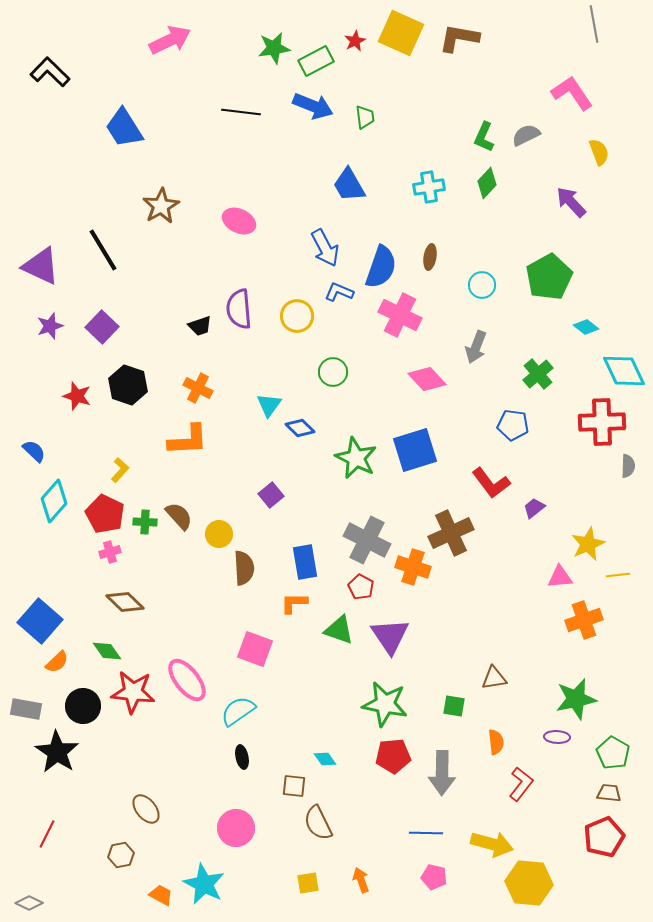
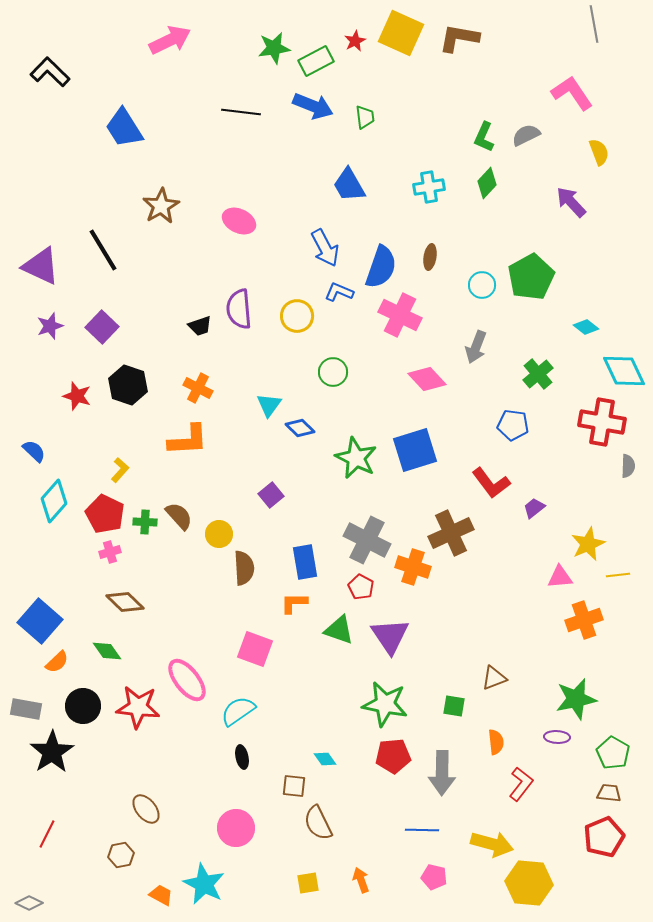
green pentagon at (549, 277): moved 18 px left
red cross at (602, 422): rotated 12 degrees clockwise
brown triangle at (494, 678): rotated 12 degrees counterclockwise
red star at (133, 692): moved 5 px right, 15 px down
black star at (57, 752): moved 5 px left; rotated 6 degrees clockwise
blue line at (426, 833): moved 4 px left, 3 px up
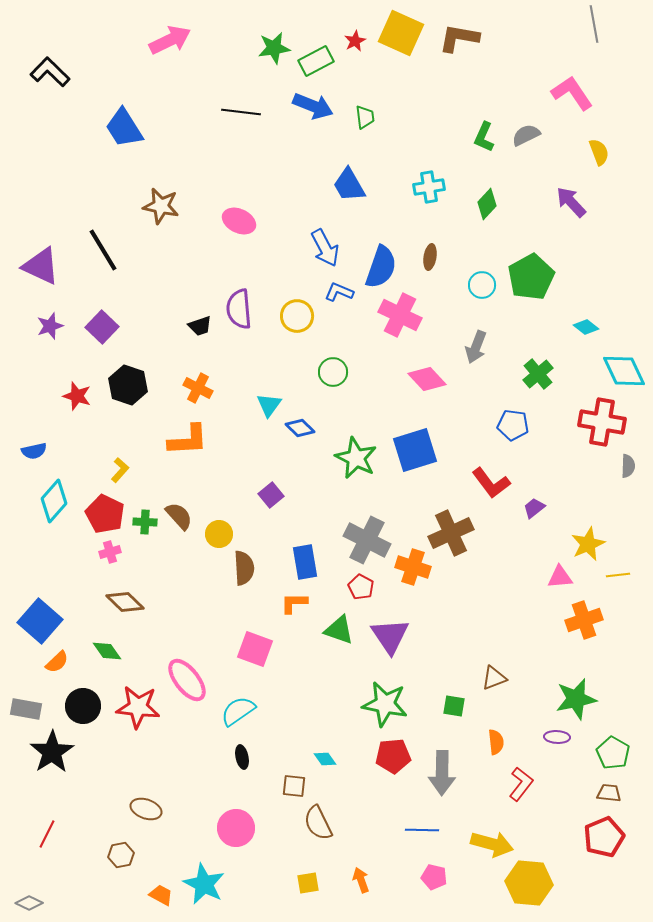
green diamond at (487, 183): moved 21 px down
brown star at (161, 206): rotated 30 degrees counterclockwise
blue semicircle at (34, 451): rotated 125 degrees clockwise
brown ellipse at (146, 809): rotated 32 degrees counterclockwise
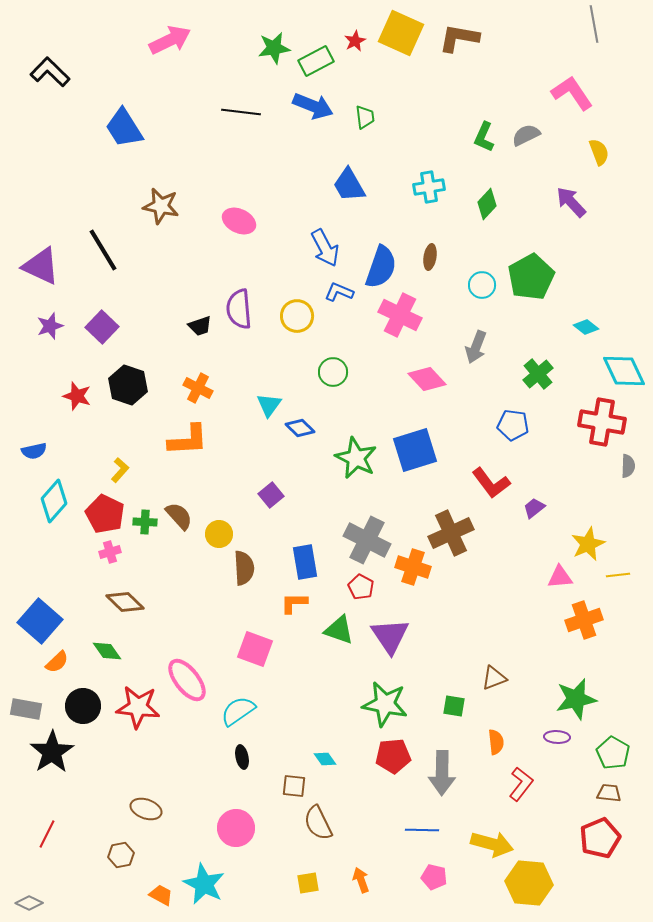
red pentagon at (604, 837): moved 4 px left, 1 px down
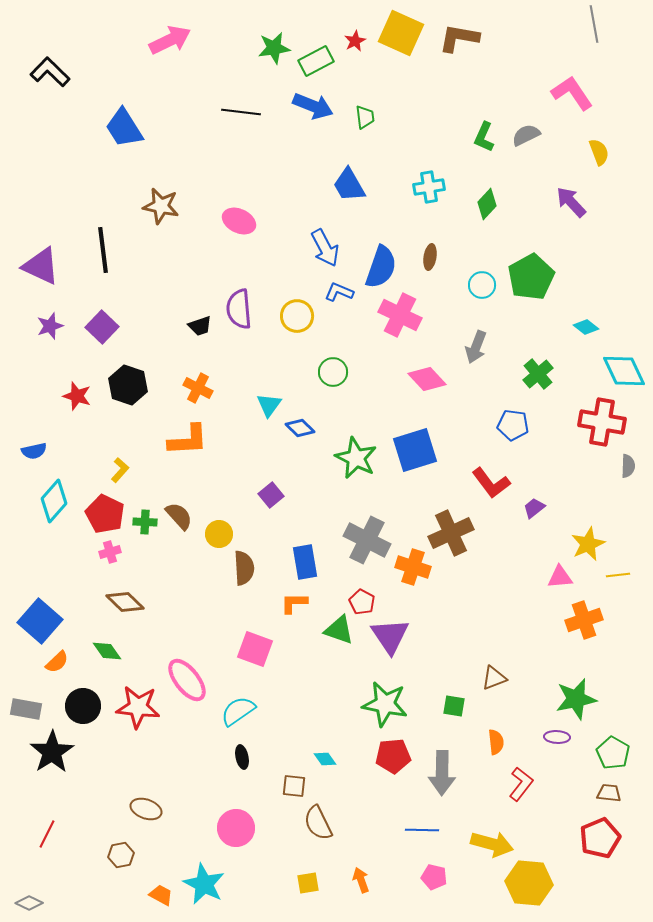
black line at (103, 250): rotated 24 degrees clockwise
red pentagon at (361, 587): moved 1 px right, 15 px down
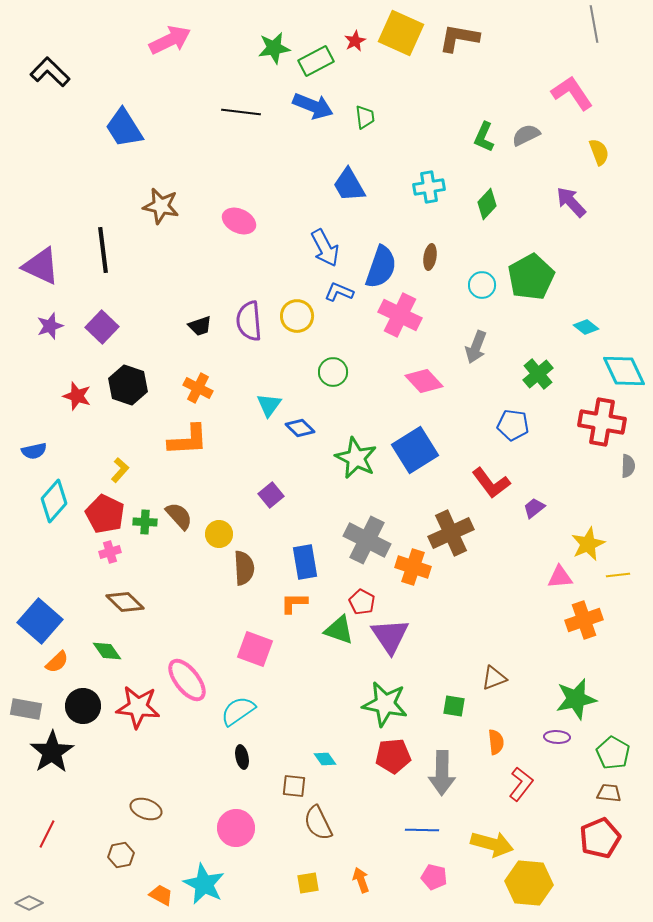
purple semicircle at (239, 309): moved 10 px right, 12 px down
pink diamond at (427, 379): moved 3 px left, 2 px down
blue square at (415, 450): rotated 15 degrees counterclockwise
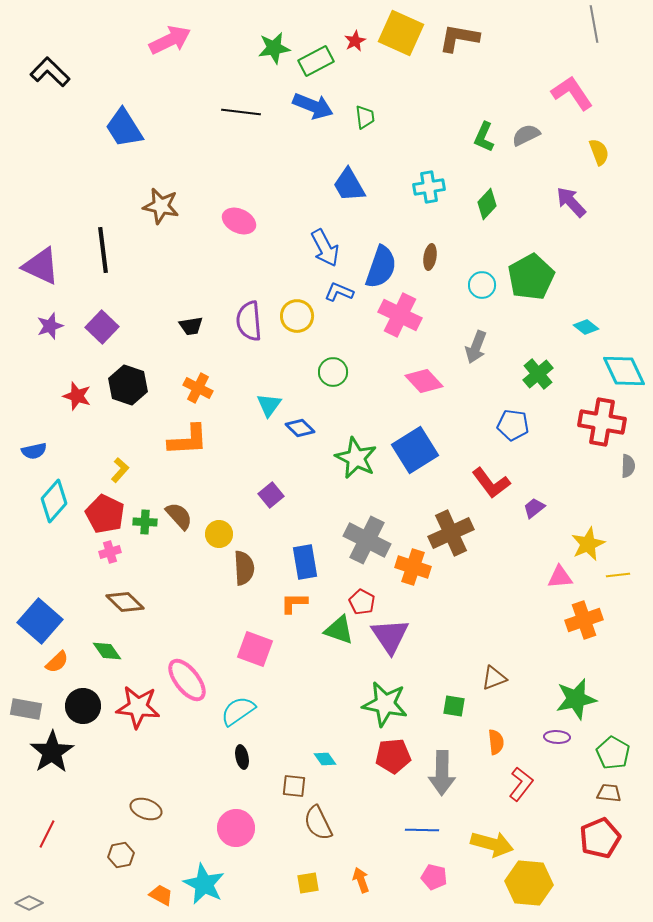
black trapezoid at (200, 326): moved 9 px left; rotated 10 degrees clockwise
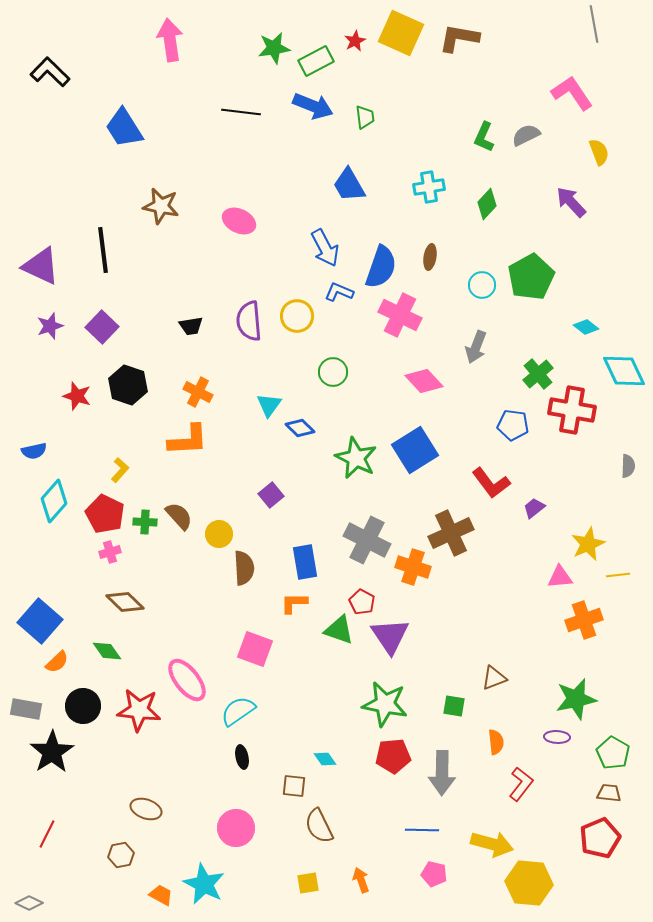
pink arrow at (170, 40): rotated 72 degrees counterclockwise
orange cross at (198, 388): moved 4 px down
red cross at (602, 422): moved 30 px left, 12 px up
red star at (138, 707): moved 1 px right, 3 px down
brown semicircle at (318, 823): moved 1 px right, 3 px down
pink pentagon at (434, 877): moved 3 px up
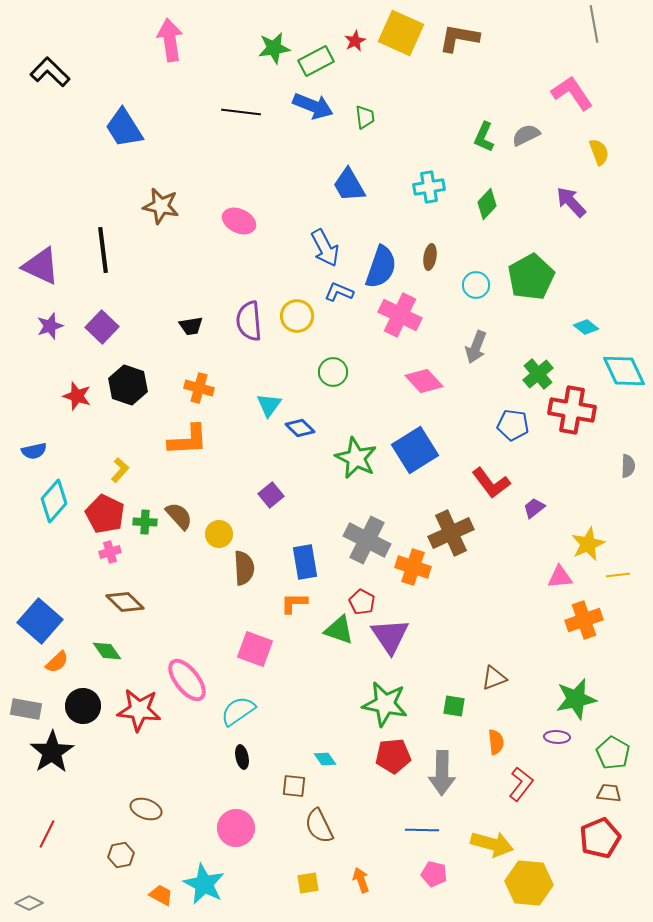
cyan circle at (482, 285): moved 6 px left
orange cross at (198, 392): moved 1 px right, 4 px up; rotated 12 degrees counterclockwise
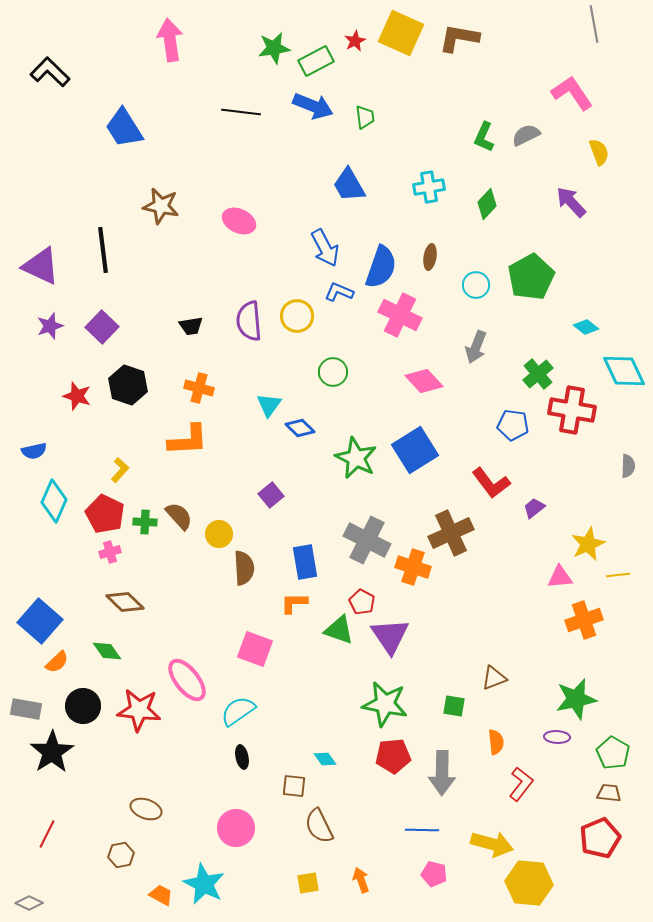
cyan diamond at (54, 501): rotated 18 degrees counterclockwise
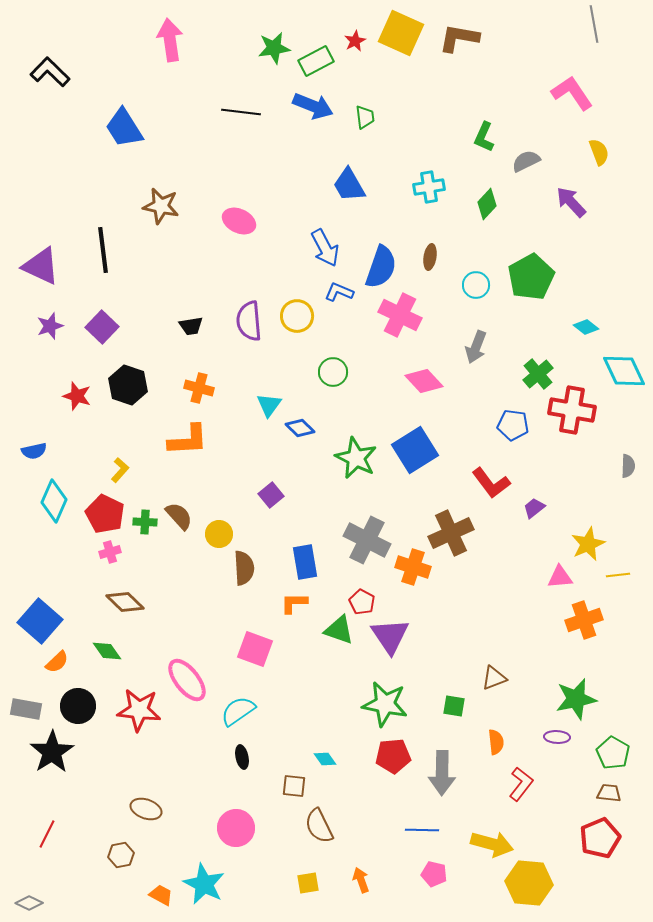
gray semicircle at (526, 135): moved 26 px down
black circle at (83, 706): moved 5 px left
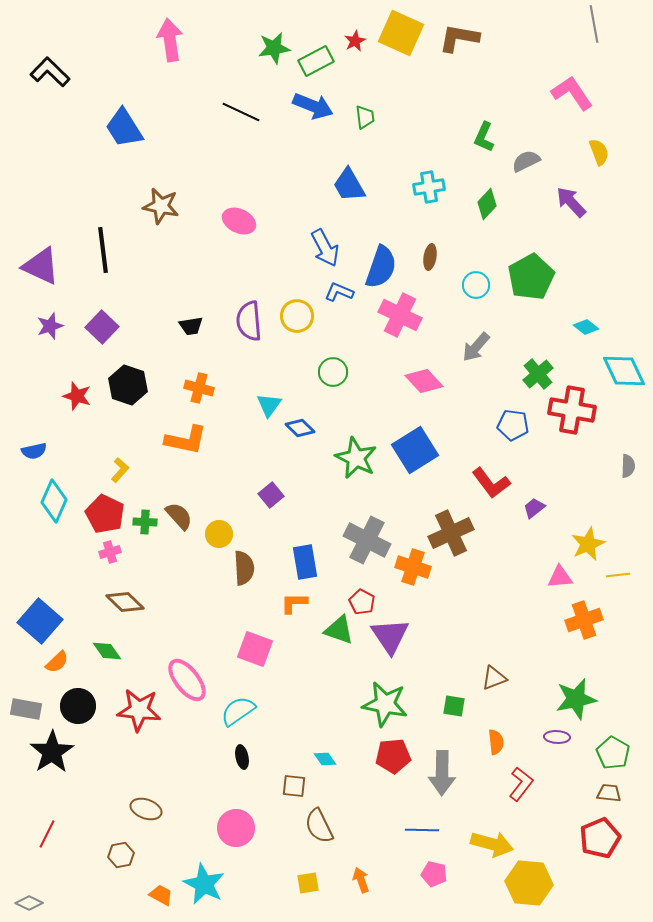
black line at (241, 112): rotated 18 degrees clockwise
gray arrow at (476, 347): rotated 20 degrees clockwise
orange L-shape at (188, 440): moved 2 px left; rotated 15 degrees clockwise
